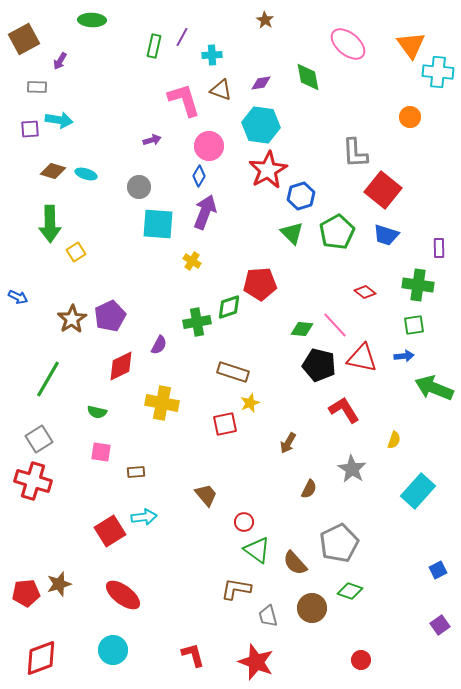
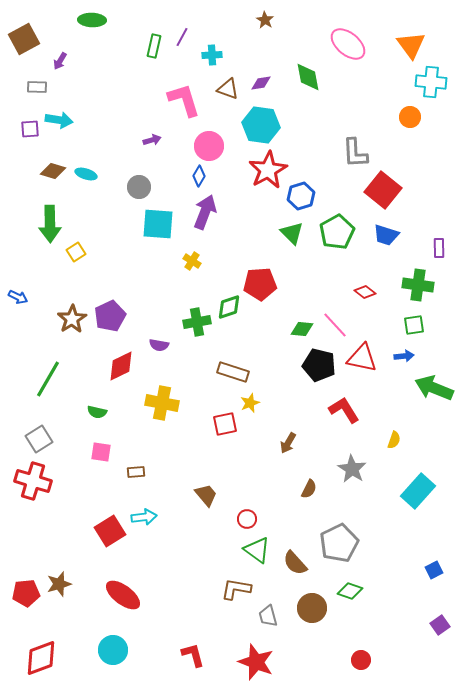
cyan cross at (438, 72): moved 7 px left, 10 px down
brown triangle at (221, 90): moved 7 px right, 1 px up
purple semicircle at (159, 345): rotated 72 degrees clockwise
red circle at (244, 522): moved 3 px right, 3 px up
blue square at (438, 570): moved 4 px left
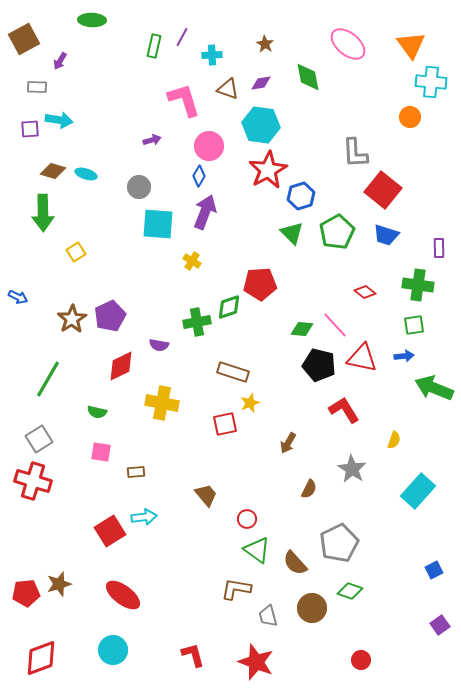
brown star at (265, 20): moved 24 px down
green arrow at (50, 224): moved 7 px left, 11 px up
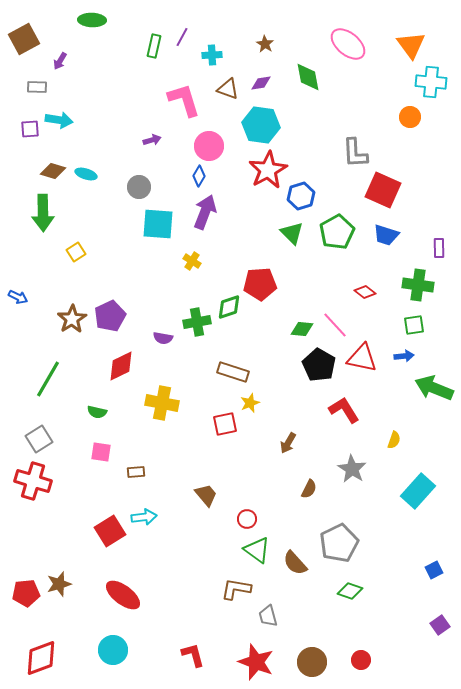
red square at (383, 190): rotated 15 degrees counterclockwise
purple semicircle at (159, 345): moved 4 px right, 7 px up
black pentagon at (319, 365): rotated 16 degrees clockwise
brown circle at (312, 608): moved 54 px down
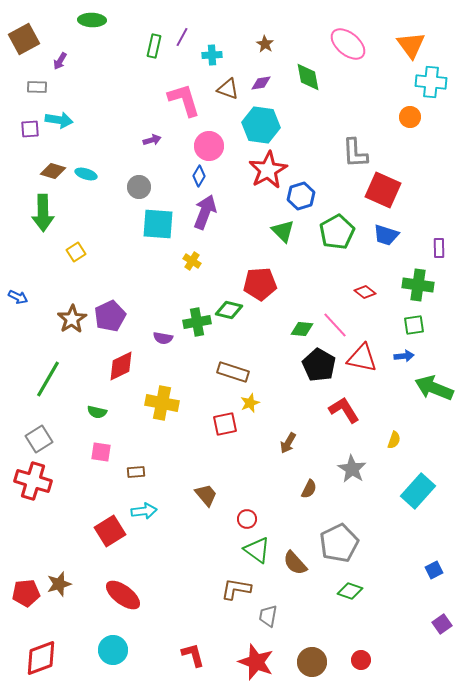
green triangle at (292, 233): moved 9 px left, 2 px up
green diamond at (229, 307): moved 3 px down; rotated 32 degrees clockwise
cyan arrow at (144, 517): moved 6 px up
gray trapezoid at (268, 616): rotated 25 degrees clockwise
purple square at (440, 625): moved 2 px right, 1 px up
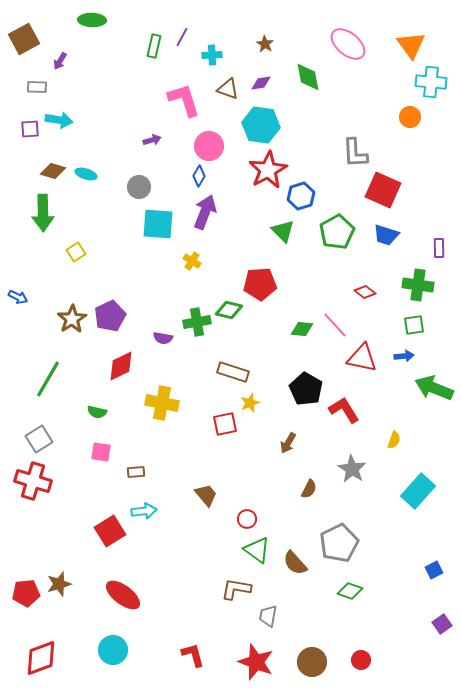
black pentagon at (319, 365): moved 13 px left, 24 px down
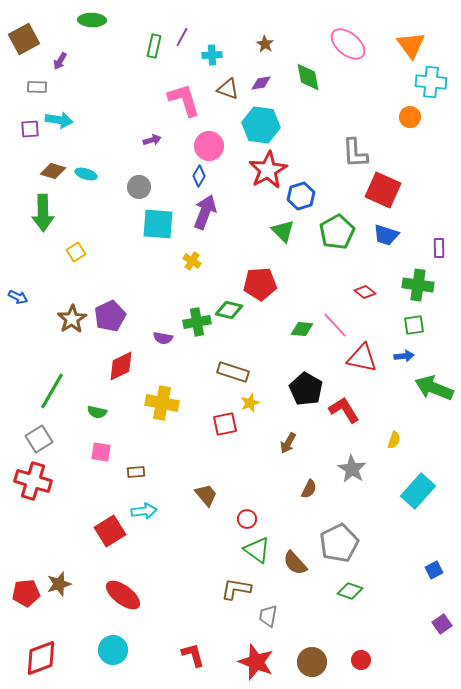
green line at (48, 379): moved 4 px right, 12 px down
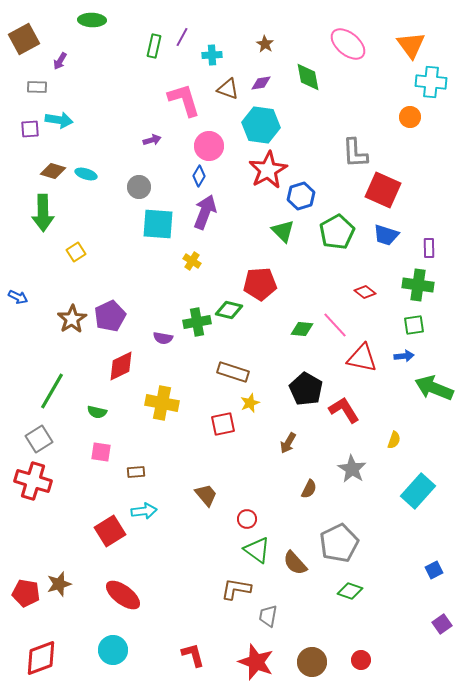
purple rectangle at (439, 248): moved 10 px left
red square at (225, 424): moved 2 px left
red pentagon at (26, 593): rotated 16 degrees clockwise
